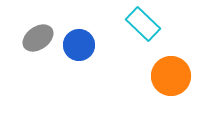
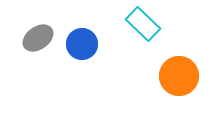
blue circle: moved 3 px right, 1 px up
orange circle: moved 8 px right
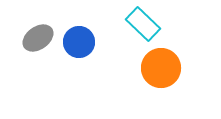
blue circle: moved 3 px left, 2 px up
orange circle: moved 18 px left, 8 px up
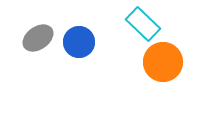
orange circle: moved 2 px right, 6 px up
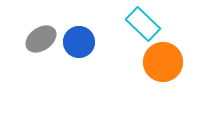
gray ellipse: moved 3 px right, 1 px down
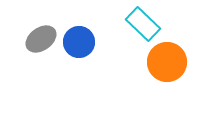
orange circle: moved 4 px right
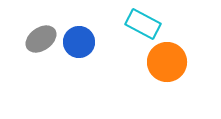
cyan rectangle: rotated 16 degrees counterclockwise
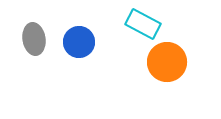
gray ellipse: moved 7 px left; rotated 64 degrees counterclockwise
